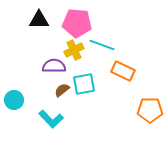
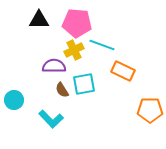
brown semicircle: rotated 84 degrees counterclockwise
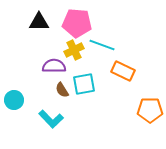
black triangle: moved 2 px down
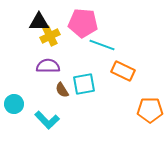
pink pentagon: moved 6 px right
yellow cross: moved 24 px left, 14 px up
purple semicircle: moved 6 px left
cyan circle: moved 4 px down
cyan L-shape: moved 4 px left, 1 px down
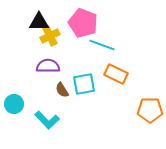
pink pentagon: rotated 16 degrees clockwise
orange rectangle: moved 7 px left, 3 px down
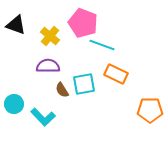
black triangle: moved 23 px left, 3 px down; rotated 20 degrees clockwise
yellow cross: rotated 24 degrees counterclockwise
cyan L-shape: moved 4 px left, 3 px up
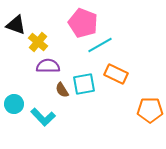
yellow cross: moved 12 px left, 6 px down
cyan line: moved 2 px left; rotated 50 degrees counterclockwise
